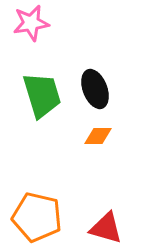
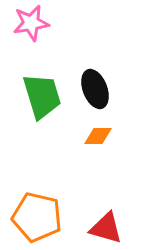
green trapezoid: moved 1 px down
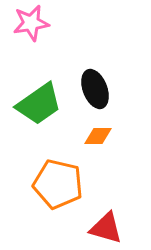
green trapezoid: moved 3 px left, 8 px down; rotated 72 degrees clockwise
orange pentagon: moved 21 px right, 33 px up
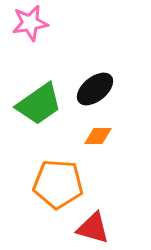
pink star: moved 1 px left
black ellipse: rotated 72 degrees clockwise
orange pentagon: rotated 9 degrees counterclockwise
red triangle: moved 13 px left
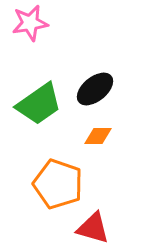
orange pentagon: rotated 15 degrees clockwise
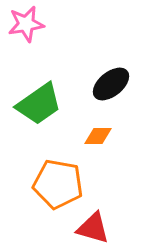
pink star: moved 4 px left, 1 px down
black ellipse: moved 16 px right, 5 px up
orange pentagon: rotated 9 degrees counterclockwise
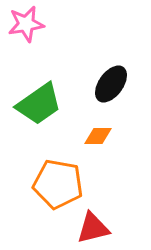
black ellipse: rotated 15 degrees counterclockwise
red triangle: rotated 30 degrees counterclockwise
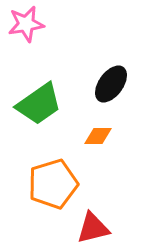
orange pentagon: moved 5 px left; rotated 27 degrees counterclockwise
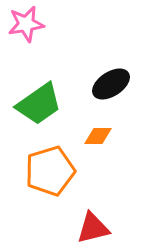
black ellipse: rotated 21 degrees clockwise
orange pentagon: moved 3 px left, 13 px up
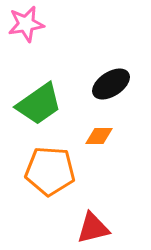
orange diamond: moved 1 px right
orange pentagon: rotated 21 degrees clockwise
